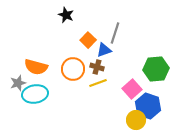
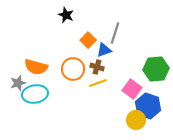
pink square: rotated 12 degrees counterclockwise
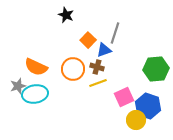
orange semicircle: rotated 10 degrees clockwise
gray star: moved 3 px down
pink square: moved 8 px left, 8 px down; rotated 30 degrees clockwise
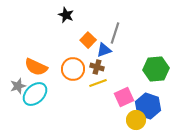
cyan ellipse: rotated 35 degrees counterclockwise
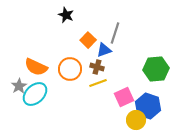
orange circle: moved 3 px left
gray star: moved 1 px right; rotated 14 degrees counterclockwise
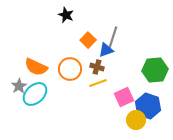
gray line: moved 2 px left, 4 px down
blue triangle: moved 2 px right
green hexagon: moved 1 px left, 1 px down
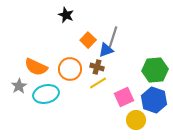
yellow line: rotated 12 degrees counterclockwise
cyan ellipse: moved 11 px right; rotated 30 degrees clockwise
blue hexagon: moved 6 px right, 6 px up
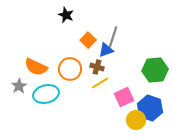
yellow line: moved 2 px right
blue hexagon: moved 4 px left, 8 px down
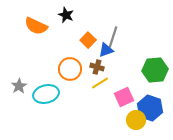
orange semicircle: moved 41 px up
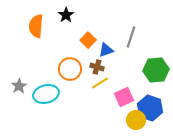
black star: rotated 14 degrees clockwise
orange semicircle: rotated 70 degrees clockwise
gray line: moved 18 px right
green hexagon: moved 1 px right
